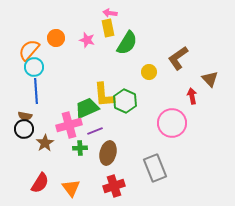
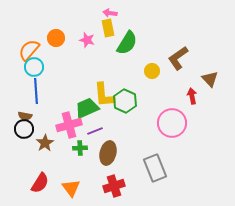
yellow circle: moved 3 px right, 1 px up
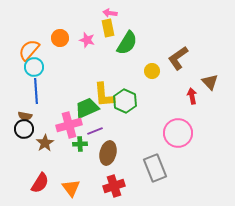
orange circle: moved 4 px right
brown triangle: moved 3 px down
pink circle: moved 6 px right, 10 px down
green cross: moved 4 px up
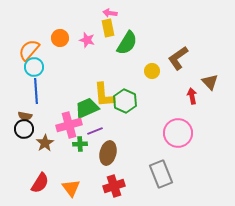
gray rectangle: moved 6 px right, 6 px down
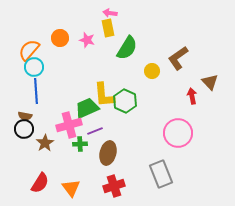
green semicircle: moved 5 px down
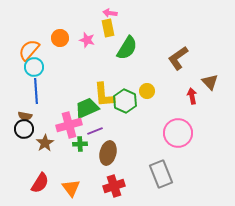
yellow circle: moved 5 px left, 20 px down
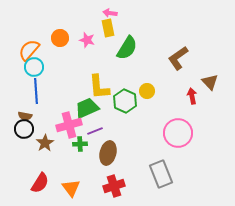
yellow L-shape: moved 5 px left, 8 px up
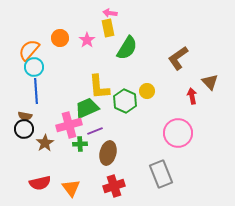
pink star: rotated 21 degrees clockwise
red semicircle: rotated 45 degrees clockwise
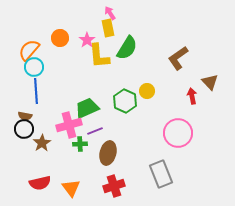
pink arrow: rotated 48 degrees clockwise
yellow L-shape: moved 31 px up
brown star: moved 3 px left
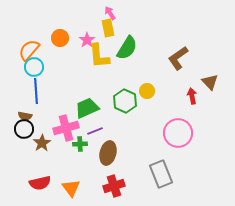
pink cross: moved 3 px left, 3 px down
